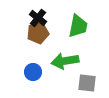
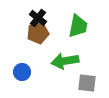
blue circle: moved 11 px left
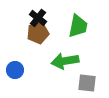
blue circle: moved 7 px left, 2 px up
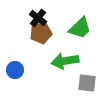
green trapezoid: moved 2 px right, 2 px down; rotated 35 degrees clockwise
brown pentagon: moved 3 px right
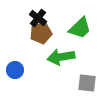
green arrow: moved 4 px left, 4 px up
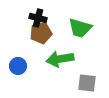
black cross: rotated 24 degrees counterclockwise
green trapezoid: rotated 60 degrees clockwise
green arrow: moved 1 px left, 2 px down
blue circle: moved 3 px right, 4 px up
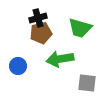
black cross: rotated 30 degrees counterclockwise
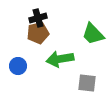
green trapezoid: moved 13 px right, 6 px down; rotated 30 degrees clockwise
brown pentagon: moved 3 px left
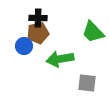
black cross: rotated 18 degrees clockwise
green trapezoid: moved 2 px up
blue circle: moved 6 px right, 20 px up
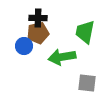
green trapezoid: moved 8 px left; rotated 55 degrees clockwise
green arrow: moved 2 px right, 2 px up
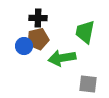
brown pentagon: moved 6 px down
green arrow: moved 1 px down
gray square: moved 1 px right, 1 px down
